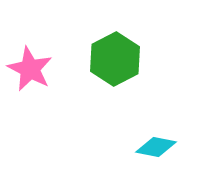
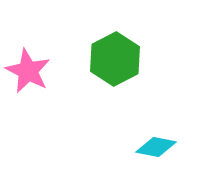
pink star: moved 2 px left, 2 px down
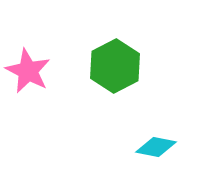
green hexagon: moved 7 px down
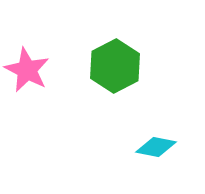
pink star: moved 1 px left, 1 px up
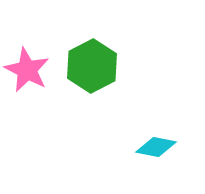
green hexagon: moved 23 px left
